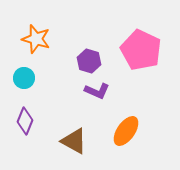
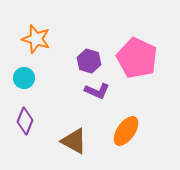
pink pentagon: moved 4 px left, 8 px down
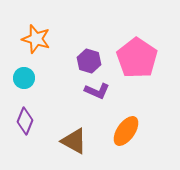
pink pentagon: rotated 9 degrees clockwise
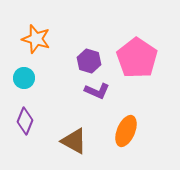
orange ellipse: rotated 12 degrees counterclockwise
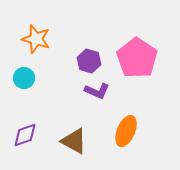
purple diamond: moved 14 px down; rotated 48 degrees clockwise
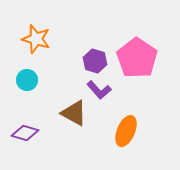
purple hexagon: moved 6 px right
cyan circle: moved 3 px right, 2 px down
purple L-shape: moved 2 px right, 1 px up; rotated 25 degrees clockwise
purple diamond: moved 2 px up; rotated 36 degrees clockwise
brown triangle: moved 28 px up
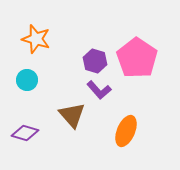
brown triangle: moved 2 px left, 2 px down; rotated 20 degrees clockwise
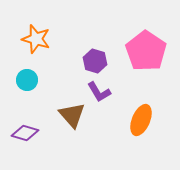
pink pentagon: moved 9 px right, 7 px up
purple L-shape: moved 2 px down; rotated 10 degrees clockwise
orange ellipse: moved 15 px right, 11 px up
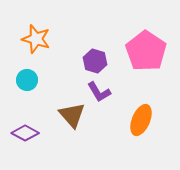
purple diamond: rotated 12 degrees clockwise
